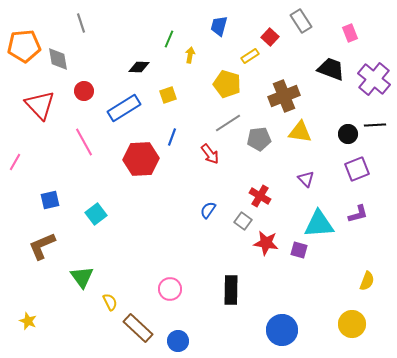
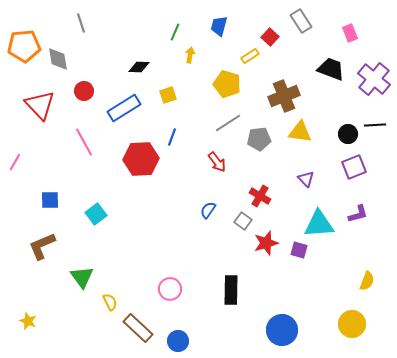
green line at (169, 39): moved 6 px right, 7 px up
red arrow at (210, 154): moved 7 px right, 8 px down
purple square at (357, 169): moved 3 px left, 2 px up
blue square at (50, 200): rotated 12 degrees clockwise
red star at (266, 243): rotated 25 degrees counterclockwise
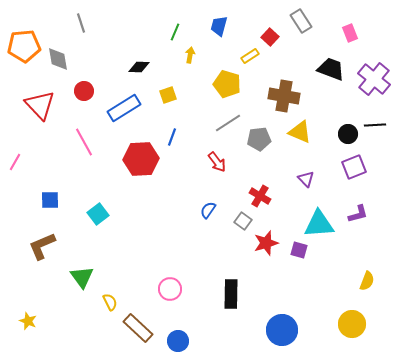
brown cross at (284, 96): rotated 32 degrees clockwise
yellow triangle at (300, 132): rotated 15 degrees clockwise
cyan square at (96, 214): moved 2 px right
black rectangle at (231, 290): moved 4 px down
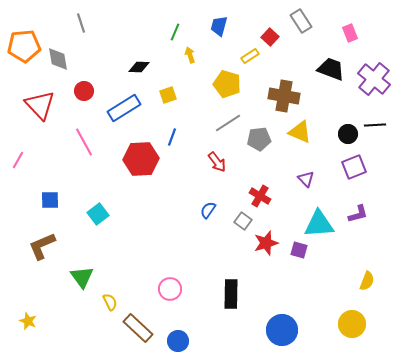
yellow arrow at (190, 55): rotated 28 degrees counterclockwise
pink line at (15, 162): moved 3 px right, 2 px up
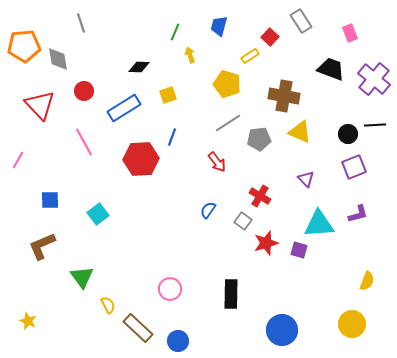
yellow semicircle at (110, 302): moved 2 px left, 3 px down
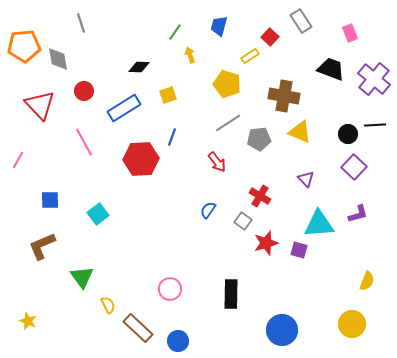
green line at (175, 32): rotated 12 degrees clockwise
purple square at (354, 167): rotated 25 degrees counterclockwise
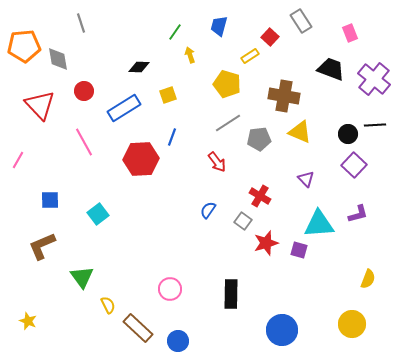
purple square at (354, 167): moved 2 px up
yellow semicircle at (367, 281): moved 1 px right, 2 px up
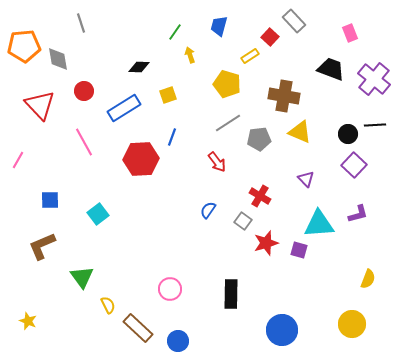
gray rectangle at (301, 21): moved 7 px left; rotated 10 degrees counterclockwise
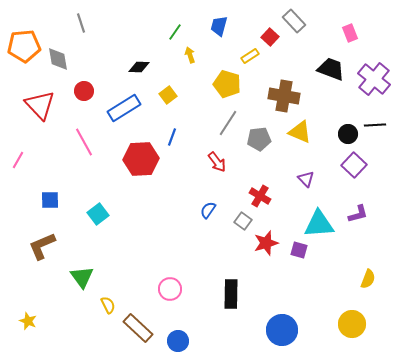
yellow square at (168, 95): rotated 18 degrees counterclockwise
gray line at (228, 123): rotated 24 degrees counterclockwise
